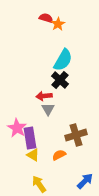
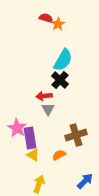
yellow arrow: rotated 54 degrees clockwise
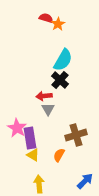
orange semicircle: rotated 32 degrees counterclockwise
yellow arrow: rotated 24 degrees counterclockwise
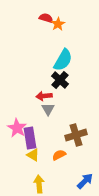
orange semicircle: rotated 32 degrees clockwise
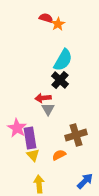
red arrow: moved 1 px left, 2 px down
yellow triangle: rotated 16 degrees clockwise
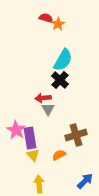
pink star: moved 1 px left, 2 px down
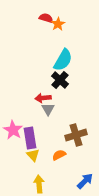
pink star: moved 3 px left
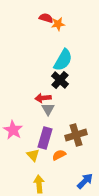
orange star: rotated 24 degrees clockwise
purple rectangle: moved 15 px right; rotated 25 degrees clockwise
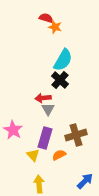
orange star: moved 3 px left, 3 px down; rotated 24 degrees clockwise
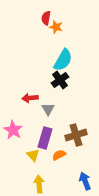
red semicircle: rotated 96 degrees counterclockwise
orange star: moved 1 px right
black cross: rotated 12 degrees clockwise
red arrow: moved 13 px left
blue arrow: rotated 66 degrees counterclockwise
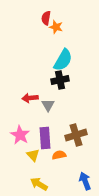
black cross: rotated 24 degrees clockwise
gray triangle: moved 4 px up
pink star: moved 7 px right, 5 px down
purple rectangle: rotated 20 degrees counterclockwise
orange semicircle: rotated 16 degrees clockwise
yellow arrow: rotated 54 degrees counterclockwise
